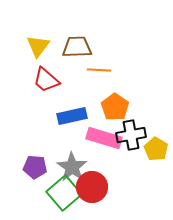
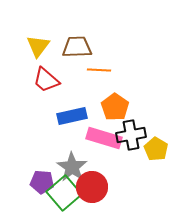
purple pentagon: moved 7 px right, 15 px down
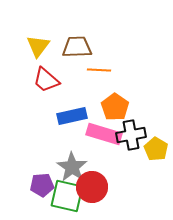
pink rectangle: moved 4 px up
purple pentagon: moved 3 px down; rotated 10 degrees counterclockwise
green square: moved 3 px right, 3 px down; rotated 36 degrees counterclockwise
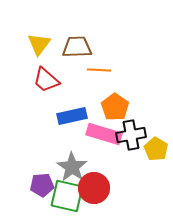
yellow triangle: moved 1 px right, 2 px up
red circle: moved 2 px right, 1 px down
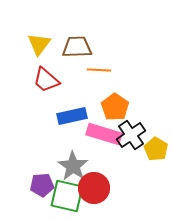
black cross: rotated 24 degrees counterclockwise
gray star: moved 1 px right, 1 px up
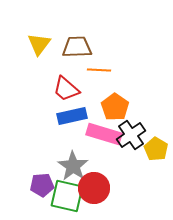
red trapezoid: moved 20 px right, 9 px down
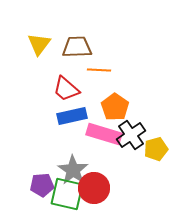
yellow pentagon: rotated 25 degrees clockwise
gray star: moved 4 px down
green square: moved 2 px up
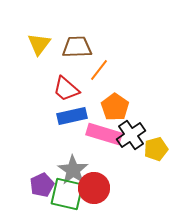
orange line: rotated 55 degrees counterclockwise
purple pentagon: rotated 20 degrees counterclockwise
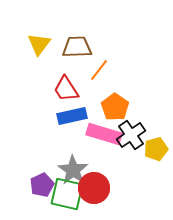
red trapezoid: rotated 16 degrees clockwise
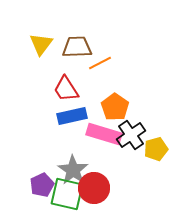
yellow triangle: moved 2 px right
orange line: moved 1 px right, 7 px up; rotated 25 degrees clockwise
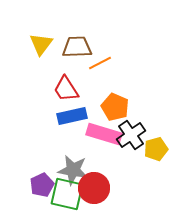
orange pentagon: rotated 12 degrees counterclockwise
gray star: rotated 24 degrees counterclockwise
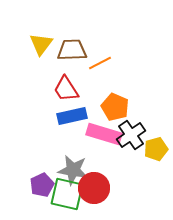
brown trapezoid: moved 5 px left, 3 px down
